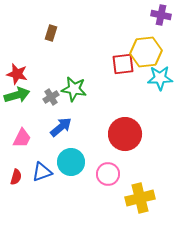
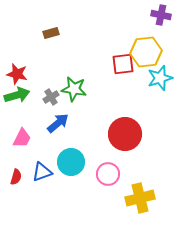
brown rectangle: rotated 56 degrees clockwise
cyan star: rotated 15 degrees counterclockwise
blue arrow: moved 3 px left, 4 px up
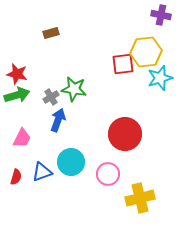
blue arrow: moved 3 px up; rotated 30 degrees counterclockwise
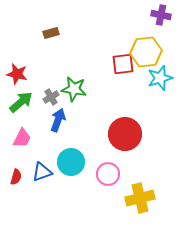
green arrow: moved 4 px right, 7 px down; rotated 25 degrees counterclockwise
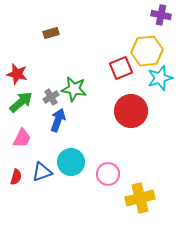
yellow hexagon: moved 1 px right, 1 px up
red square: moved 2 px left, 4 px down; rotated 15 degrees counterclockwise
red circle: moved 6 px right, 23 px up
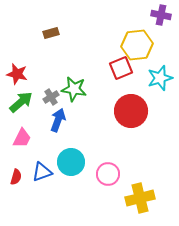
yellow hexagon: moved 10 px left, 6 px up
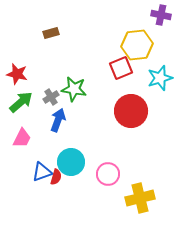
red semicircle: moved 40 px right
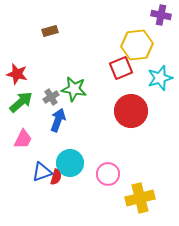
brown rectangle: moved 1 px left, 2 px up
pink trapezoid: moved 1 px right, 1 px down
cyan circle: moved 1 px left, 1 px down
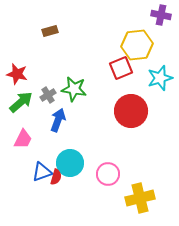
gray cross: moved 3 px left, 2 px up
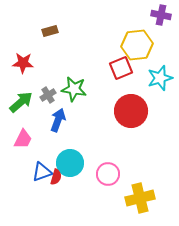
red star: moved 6 px right, 11 px up; rotated 10 degrees counterclockwise
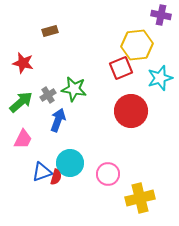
red star: rotated 10 degrees clockwise
